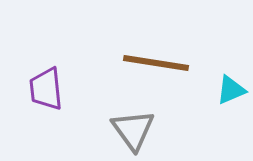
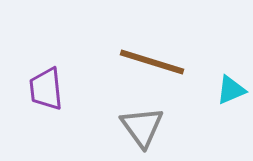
brown line: moved 4 px left, 1 px up; rotated 8 degrees clockwise
gray triangle: moved 9 px right, 3 px up
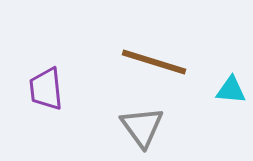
brown line: moved 2 px right
cyan triangle: rotated 28 degrees clockwise
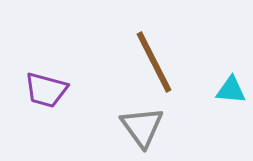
brown line: rotated 46 degrees clockwise
purple trapezoid: moved 1 px down; rotated 69 degrees counterclockwise
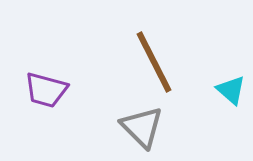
cyan triangle: rotated 36 degrees clockwise
gray triangle: rotated 9 degrees counterclockwise
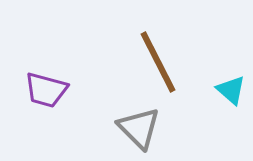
brown line: moved 4 px right
gray triangle: moved 3 px left, 1 px down
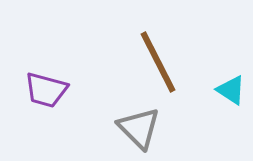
cyan triangle: rotated 8 degrees counterclockwise
